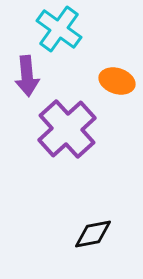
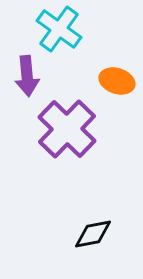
purple cross: rotated 4 degrees counterclockwise
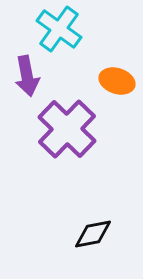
purple arrow: rotated 6 degrees counterclockwise
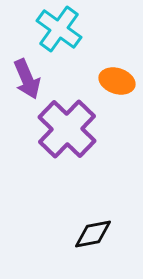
purple arrow: moved 3 px down; rotated 12 degrees counterclockwise
